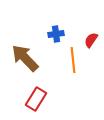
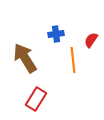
brown arrow: rotated 12 degrees clockwise
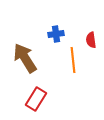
red semicircle: rotated 42 degrees counterclockwise
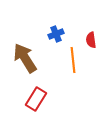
blue cross: rotated 14 degrees counterclockwise
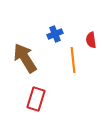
blue cross: moved 1 px left
red rectangle: rotated 15 degrees counterclockwise
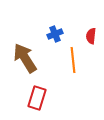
red semicircle: moved 4 px up; rotated 14 degrees clockwise
red rectangle: moved 1 px right, 1 px up
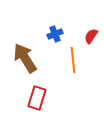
red semicircle: rotated 28 degrees clockwise
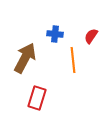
blue cross: rotated 28 degrees clockwise
brown arrow: rotated 60 degrees clockwise
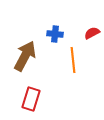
red semicircle: moved 1 px right, 3 px up; rotated 28 degrees clockwise
brown arrow: moved 2 px up
red rectangle: moved 6 px left, 1 px down
